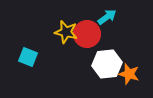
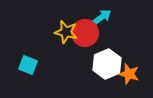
cyan arrow: moved 5 px left
red circle: moved 2 px left, 1 px up
cyan square: moved 8 px down
white hexagon: rotated 16 degrees counterclockwise
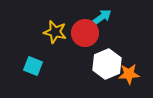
yellow star: moved 11 px left
cyan square: moved 5 px right, 1 px down
orange star: rotated 20 degrees counterclockwise
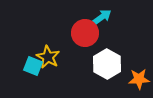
yellow star: moved 7 px left, 25 px down; rotated 15 degrees clockwise
white hexagon: rotated 8 degrees counterclockwise
orange star: moved 10 px right, 5 px down
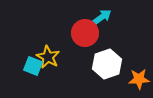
white hexagon: rotated 12 degrees clockwise
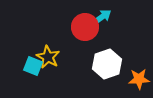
red circle: moved 6 px up
